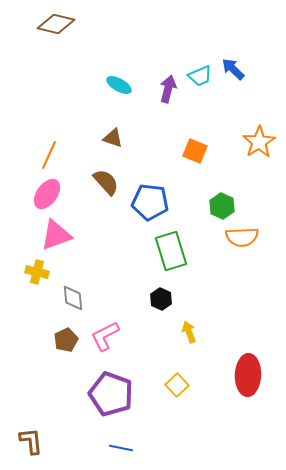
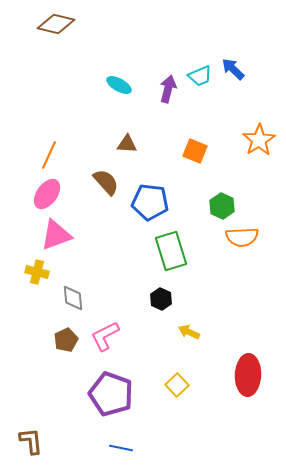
brown triangle: moved 14 px right, 6 px down; rotated 15 degrees counterclockwise
orange star: moved 2 px up
yellow arrow: rotated 45 degrees counterclockwise
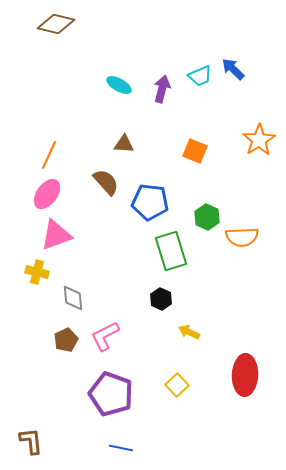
purple arrow: moved 6 px left
brown triangle: moved 3 px left
green hexagon: moved 15 px left, 11 px down
red ellipse: moved 3 px left
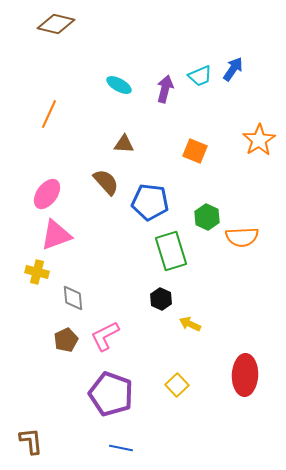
blue arrow: rotated 80 degrees clockwise
purple arrow: moved 3 px right
orange line: moved 41 px up
yellow arrow: moved 1 px right, 8 px up
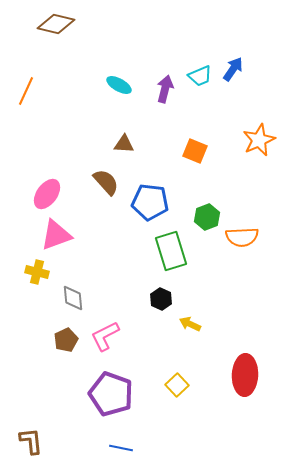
orange line: moved 23 px left, 23 px up
orange star: rotated 8 degrees clockwise
green hexagon: rotated 15 degrees clockwise
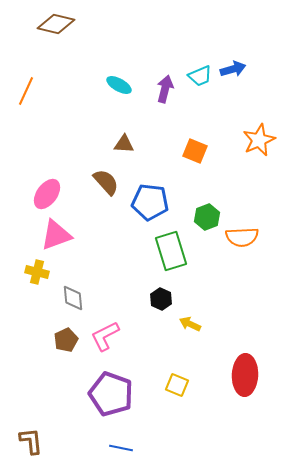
blue arrow: rotated 40 degrees clockwise
yellow square: rotated 25 degrees counterclockwise
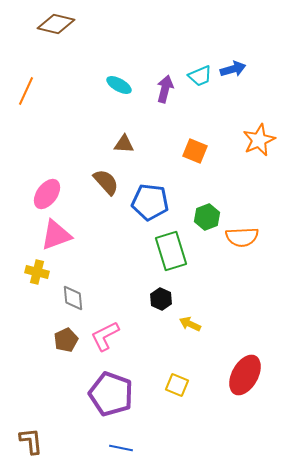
red ellipse: rotated 27 degrees clockwise
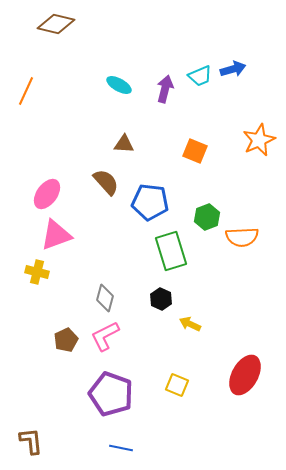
gray diamond: moved 32 px right; rotated 20 degrees clockwise
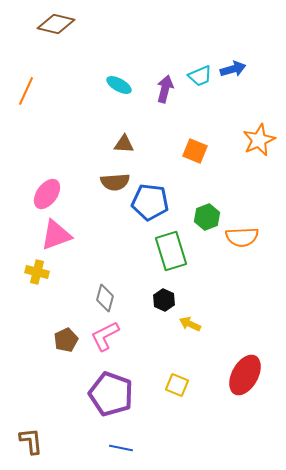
brown semicircle: moved 9 px right; rotated 128 degrees clockwise
black hexagon: moved 3 px right, 1 px down
